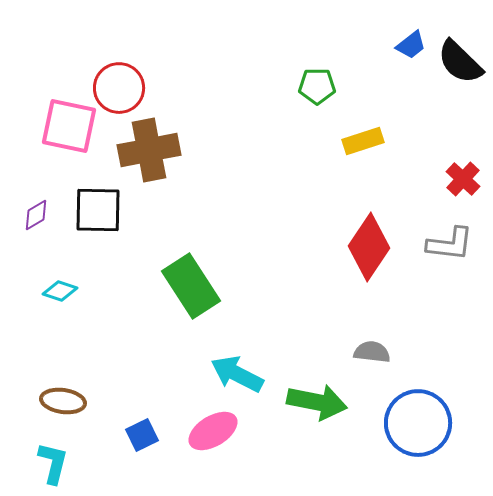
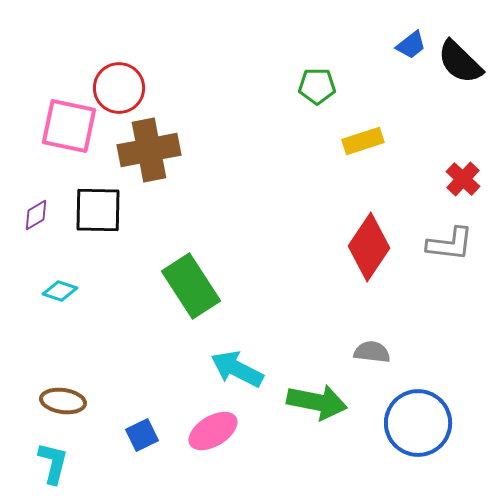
cyan arrow: moved 5 px up
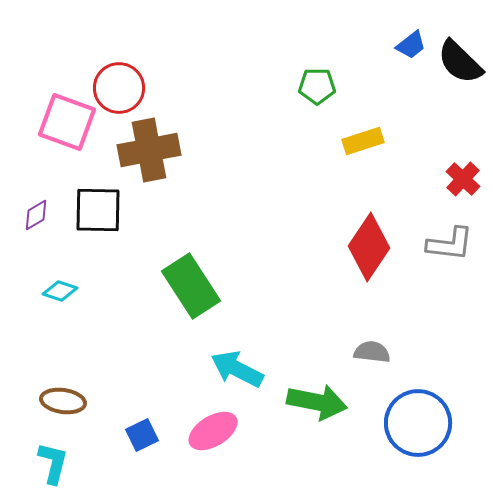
pink square: moved 2 px left, 4 px up; rotated 8 degrees clockwise
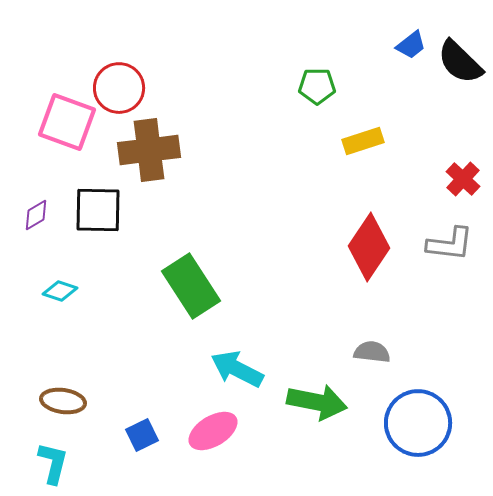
brown cross: rotated 4 degrees clockwise
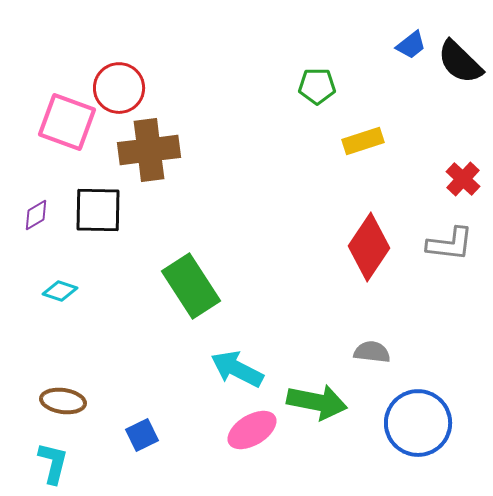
pink ellipse: moved 39 px right, 1 px up
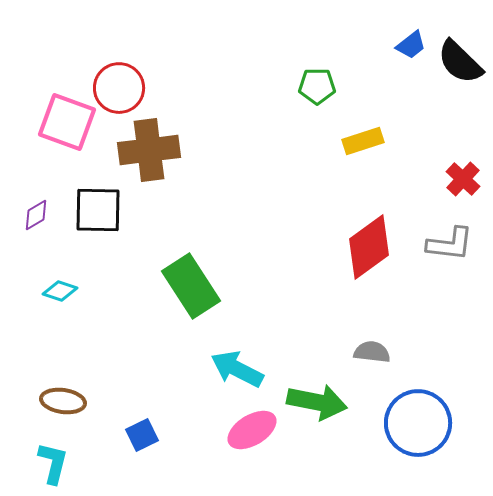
red diamond: rotated 20 degrees clockwise
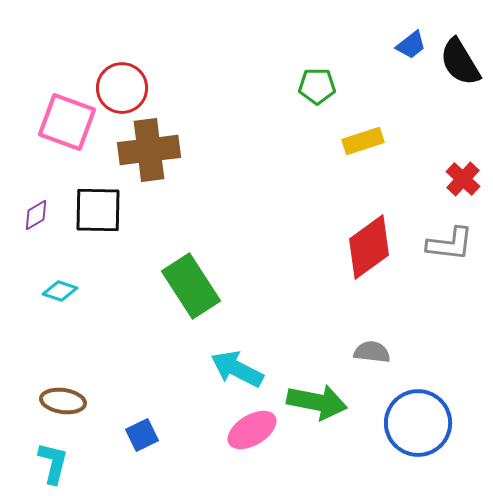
black semicircle: rotated 15 degrees clockwise
red circle: moved 3 px right
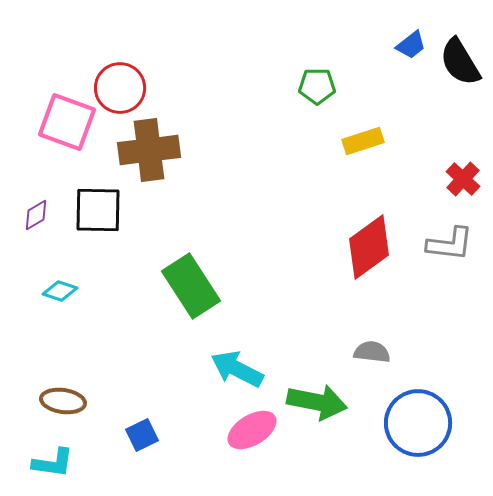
red circle: moved 2 px left
cyan L-shape: rotated 84 degrees clockwise
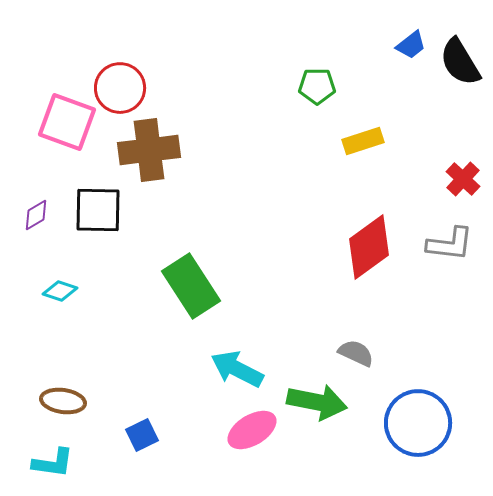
gray semicircle: moved 16 px left, 1 px down; rotated 18 degrees clockwise
